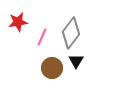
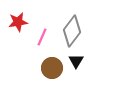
gray diamond: moved 1 px right, 2 px up
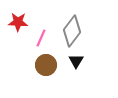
red star: rotated 12 degrees clockwise
pink line: moved 1 px left, 1 px down
brown circle: moved 6 px left, 3 px up
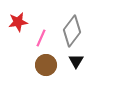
red star: rotated 12 degrees counterclockwise
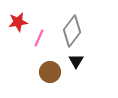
pink line: moved 2 px left
brown circle: moved 4 px right, 7 px down
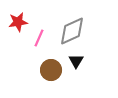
gray diamond: rotated 28 degrees clockwise
brown circle: moved 1 px right, 2 px up
